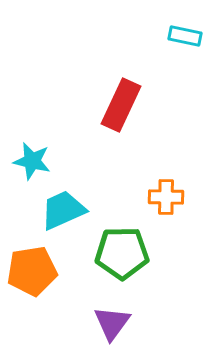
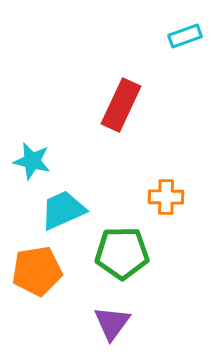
cyan rectangle: rotated 32 degrees counterclockwise
orange pentagon: moved 5 px right
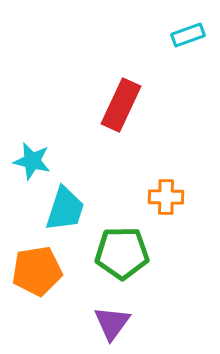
cyan rectangle: moved 3 px right, 1 px up
cyan trapezoid: moved 2 px right, 1 px up; rotated 132 degrees clockwise
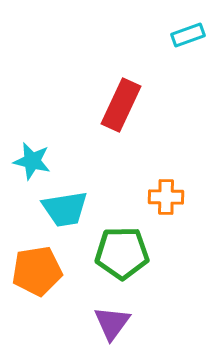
cyan trapezoid: rotated 63 degrees clockwise
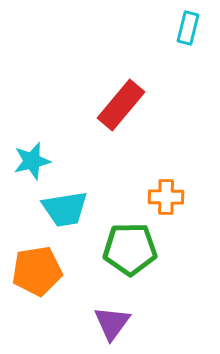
cyan rectangle: moved 7 px up; rotated 56 degrees counterclockwise
red rectangle: rotated 15 degrees clockwise
cyan star: rotated 27 degrees counterclockwise
green pentagon: moved 8 px right, 4 px up
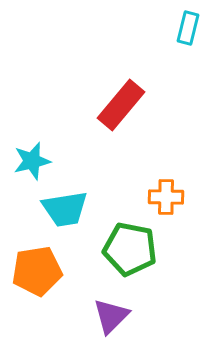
green pentagon: rotated 12 degrees clockwise
purple triangle: moved 1 px left, 7 px up; rotated 9 degrees clockwise
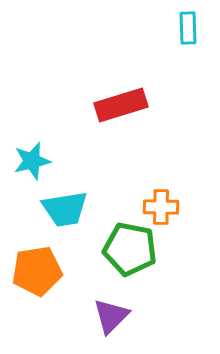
cyan rectangle: rotated 16 degrees counterclockwise
red rectangle: rotated 33 degrees clockwise
orange cross: moved 5 px left, 10 px down
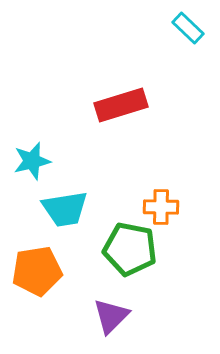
cyan rectangle: rotated 44 degrees counterclockwise
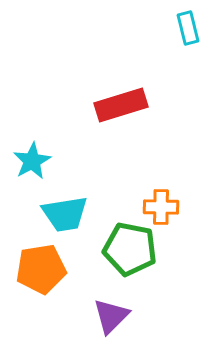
cyan rectangle: rotated 32 degrees clockwise
cyan star: rotated 15 degrees counterclockwise
cyan trapezoid: moved 5 px down
orange pentagon: moved 4 px right, 2 px up
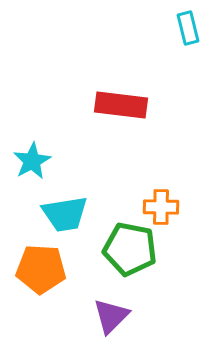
red rectangle: rotated 24 degrees clockwise
orange pentagon: rotated 12 degrees clockwise
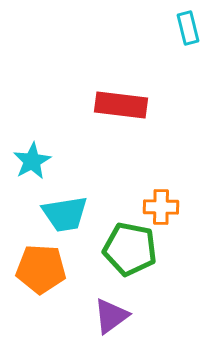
purple triangle: rotated 9 degrees clockwise
